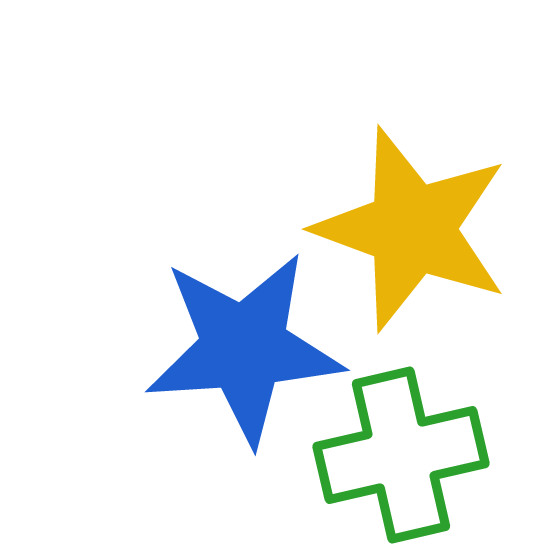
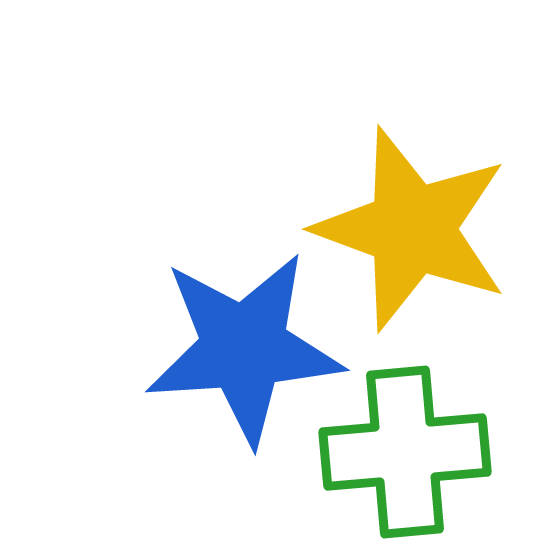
green cross: moved 4 px right, 3 px up; rotated 8 degrees clockwise
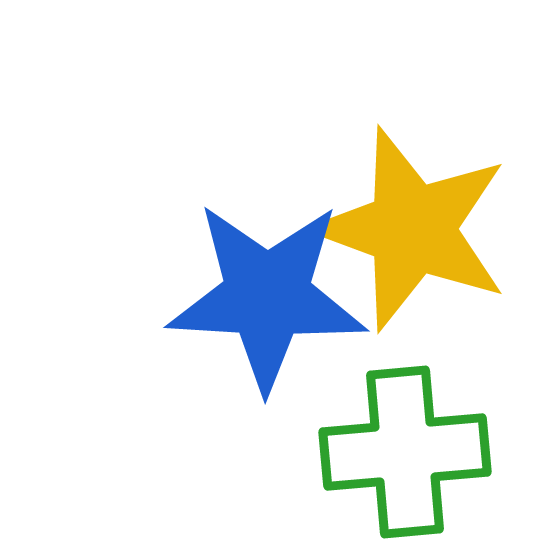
blue star: moved 23 px right, 52 px up; rotated 7 degrees clockwise
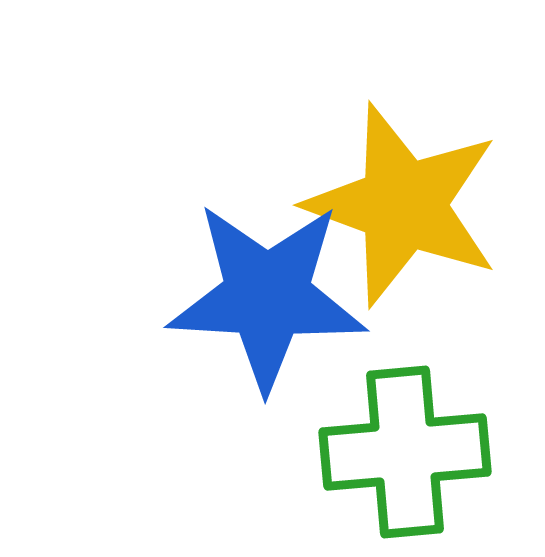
yellow star: moved 9 px left, 24 px up
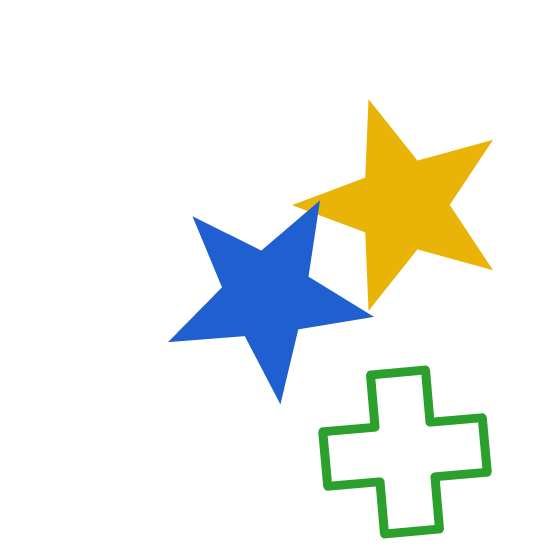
blue star: rotated 8 degrees counterclockwise
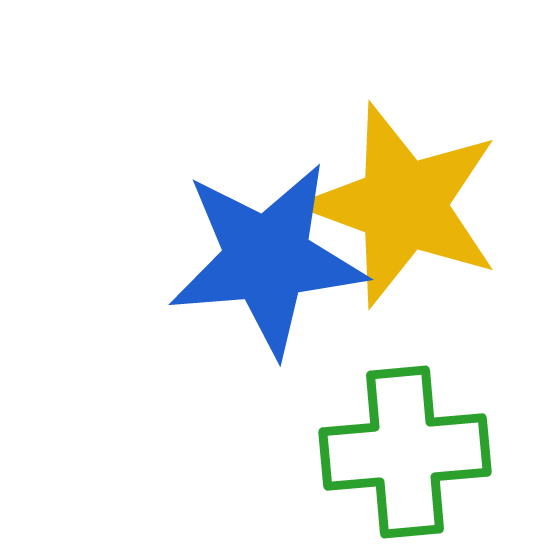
blue star: moved 37 px up
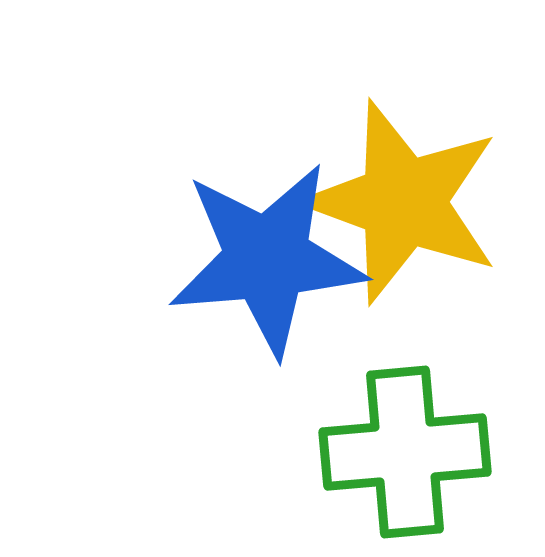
yellow star: moved 3 px up
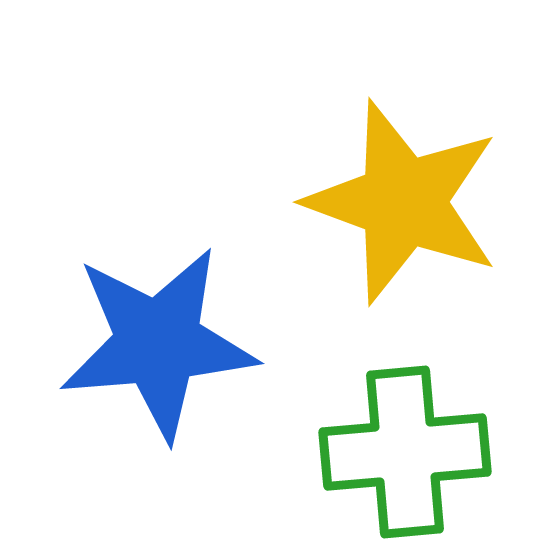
blue star: moved 109 px left, 84 px down
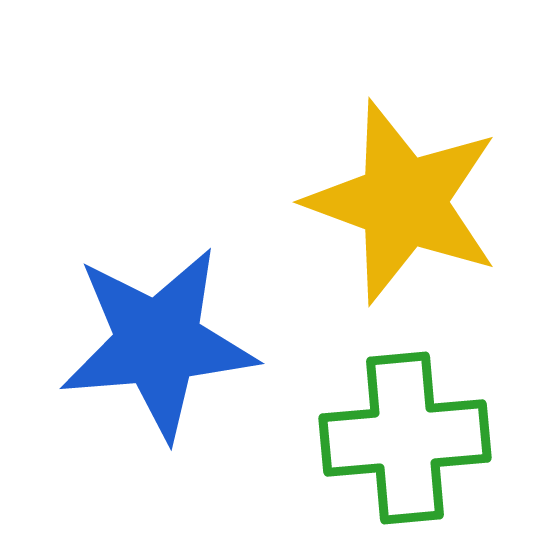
green cross: moved 14 px up
